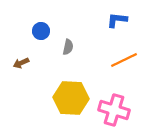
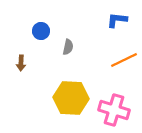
brown arrow: rotated 63 degrees counterclockwise
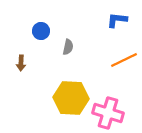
pink cross: moved 6 px left, 3 px down
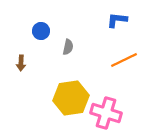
yellow hexagon: rotated 12 degrees counterclockwise
pink cross: moved 2 px left
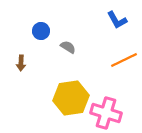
blue L-shape: rotated 125 degrees counterclockwise
gray semicircle: rotated 70 degrees counterclockwise
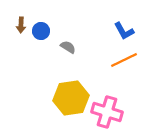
blue L-shape: moved 7 px right, 11 px down
brown arrow: moved 38 px up
pink cross: moved 1 px right, 1 px up
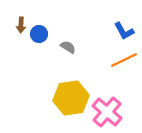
blue circle: moved 2 px left, 3 px down
pink cross: rotated 24 degrees clockwise
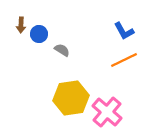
gray semicircle: moved 6 px left, 3 px down
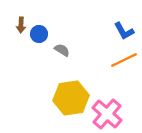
pink cross: moved 2 px down
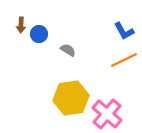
gray semicircle: moved 6 px right
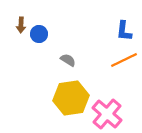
blue L-shape: rotated 35 degrees clockwise
gray semicircle: moved 10 px down
